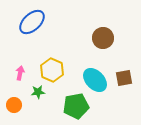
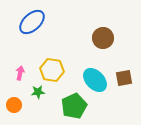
yellow hexagon: rotated 15 degrees counterclockwise
green pentagon: moved 2 px left; rotated 15 degrees counterclockwise
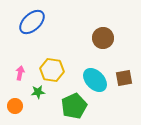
orange circle: moved 1 px right, 1 px down
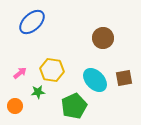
pink arrow: rotated 40 degrees clockwise
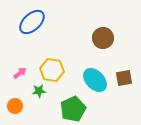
green star: moved 1 px right, 1 px up
green pentagon: moved 1 px left, 3 px down
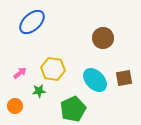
yellow hexagon: moved 1 px right, 1 px up
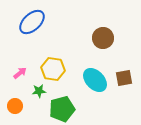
green pentagon: moved 11 px left; rotated 10 degrees clockwise
